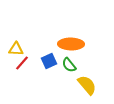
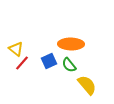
yellow triangle: rotated 35 degrees clockwise
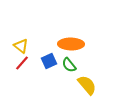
yellow triangle: moved 5 px right, 3 px up
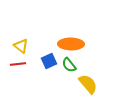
red line: moved 4 px left, 1 px down; rotated 42 degrees clockwise
yellow semicircle: moved 1 px right, 1 px up
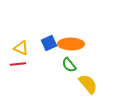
yellow triangle: moved 2 px down; rotated 14 degrees counterclockwise
blue square: moved 18 px up
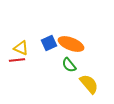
orange ellipse: rotated 20 degrees clockwise
red line: moved 1 px left, 4 px up
yellow semicircle: moved 1 px right
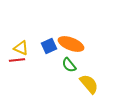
blue square: moved 3 px down
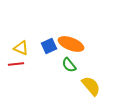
red line: moved 1 px left, 4 px down
yellow semicircle: moved 2 px right, 2 px down
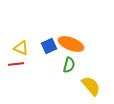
green semicircle: rotated 126 degrees counterclockwise
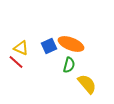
red line: moved 2 px up; rotated 49 degrees clockwise
yellow semicircle: moved 4 px left, 2 px up
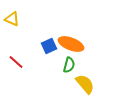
yellow triangle: moved 9 px left, 29 px up
yellow semicircle: moved 2 px left
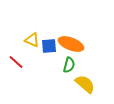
yellow triangle: moved 20 px right, 21 px down
blue square: rotated 21 degrees clockwise
yellow semicircle: rotated 10 degrees counterclockwise
